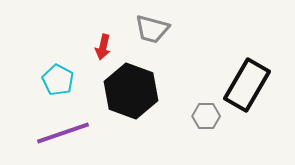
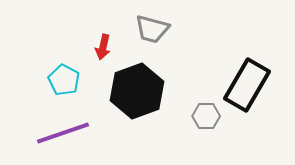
cyan pentagon: moved 6 px right
black hexagon: moved 6 px right; rotated 20 degrees clockwise
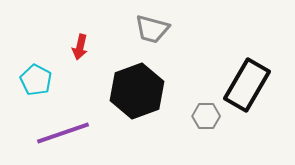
red arrow: moved 23 px left
cyan pentagon: moved 28 px left
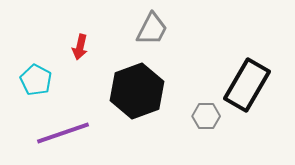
gray trapezoid: rotated 78 degrees counterclockwise
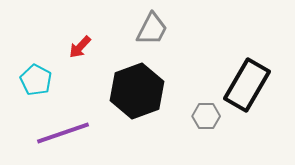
red arrow: rotated 30 degrees clockwise
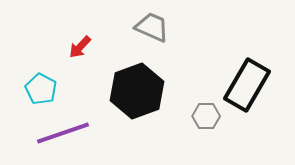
gray trapezoid: moved 2 px up; rotated 93 degrees counterclockwise
cyan pentagon: moved 5 px right, 9 px down
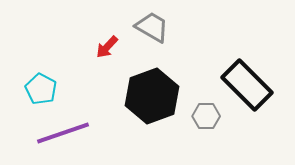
gray trapezoid: rotated 6 degrees clockwise
red arrow: moved 27 px right
black rectangle: rotated 75 degrees counterclockwise
black hexagon: moved 15 px right, 5 px down
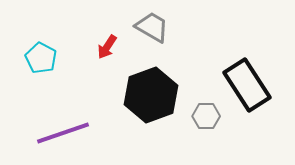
red arrow: rotated 10 degrees counterclockwise
black rectangle: rotated 12 degrees clockwise
cyan pentagon: moved 31 px up
black hexagon: moved 1 px left, 1 px up
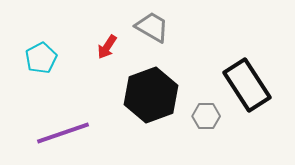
cyan pentagon: rotated 16 degrees clockwise
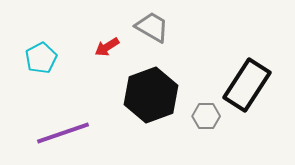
red arrow: rotated 25 degrees clockwise
black rectangle: rotated 66 degrees clockwise
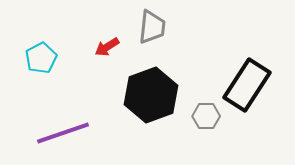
gray trapezoid: rotated 66 degrees clockwise
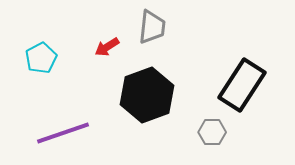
black rectangle: moved 5 px left
black hexagon: moved 4 px left
gray hexagon: moved 6 px right, 16 px down
